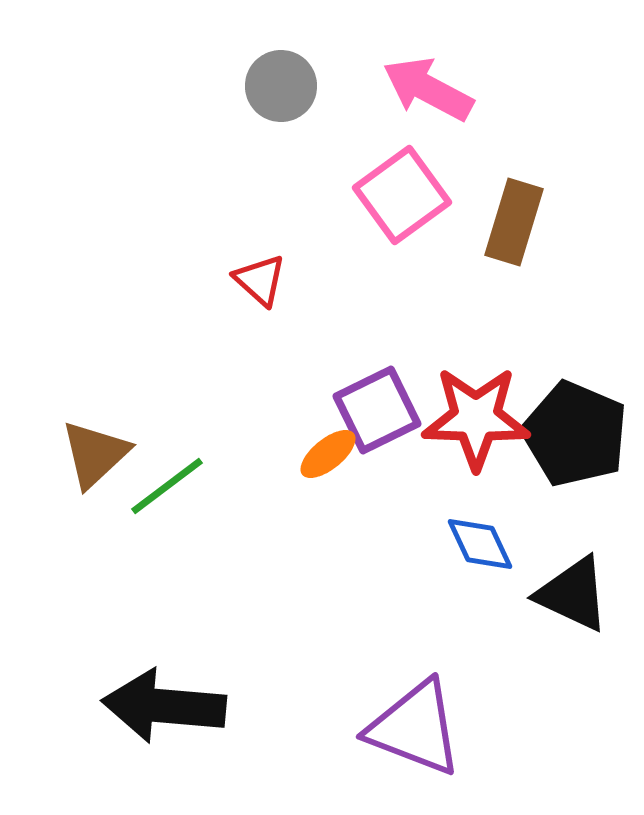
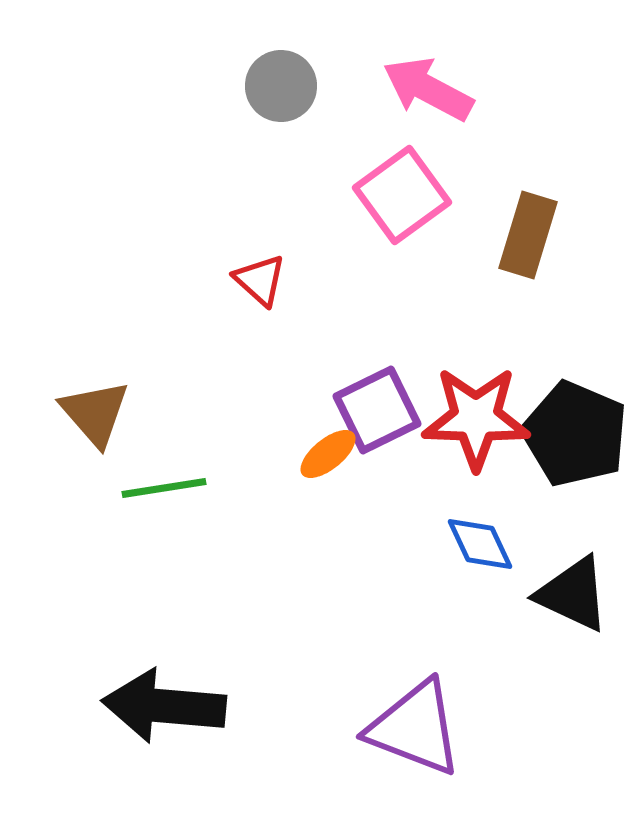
brown rectangle: moved 14 px right, 13 px down
brown triangle: moved 41 px up; rotated 28 degrees counterclockwise
green line: moved 3 px left, 2 px down; rotated 28 degrees clockwise
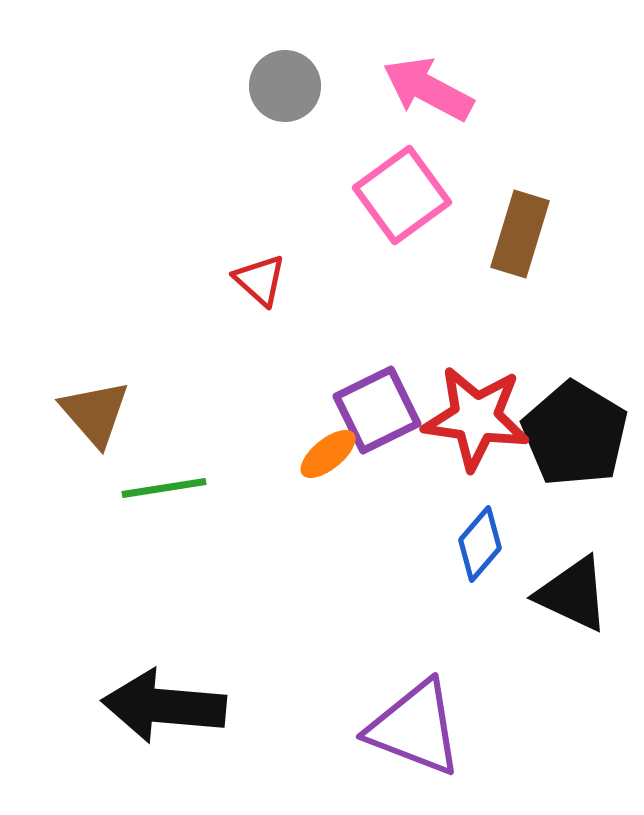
gray circle: moved 4 px right
brown rectangle: moved 8 px left, 1 px up
red star: rotated 6 degrees clockwise
black pentagon: rotated 8 degrees clockwise
blue diamond: rotated 66 degrees clockwise
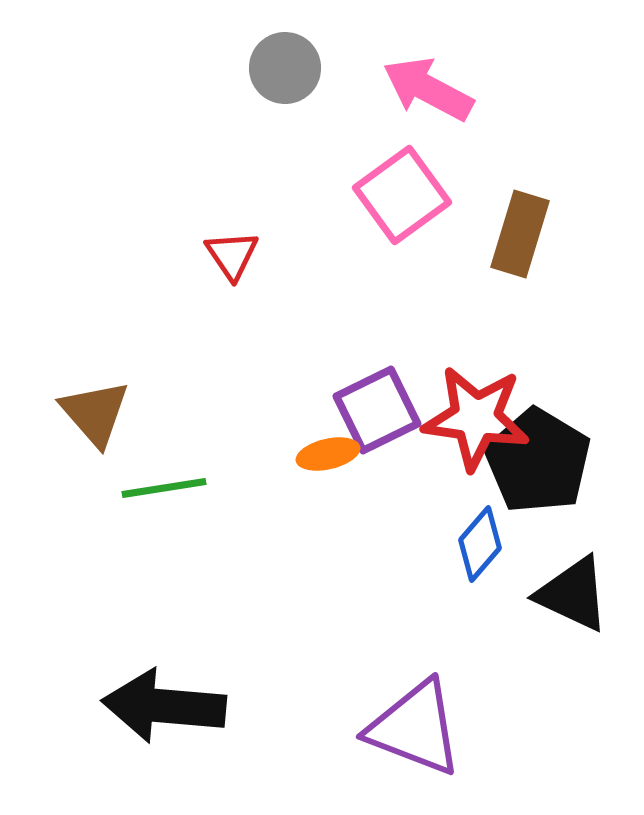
gray circle: moved 18 px up
red triangle: moved 28 px left, 25 px up; rotated 14 degrees clockwise
black pentagon: moved 37 px left, 27 px down
orange ellipse: rotated 26 degrees clockwise
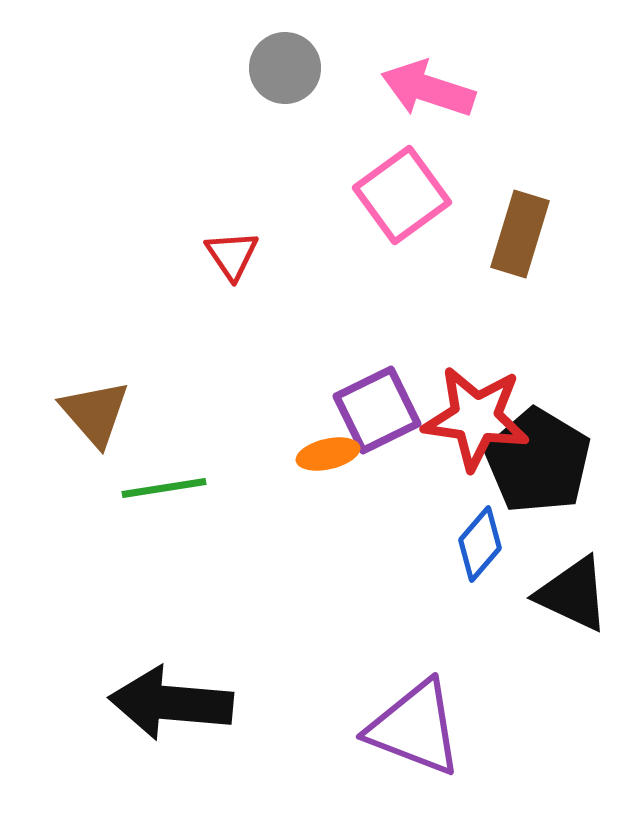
pink arrow: rotated 10 degrees counterclockwise
black arrow: moved 7 px right, 3 px up
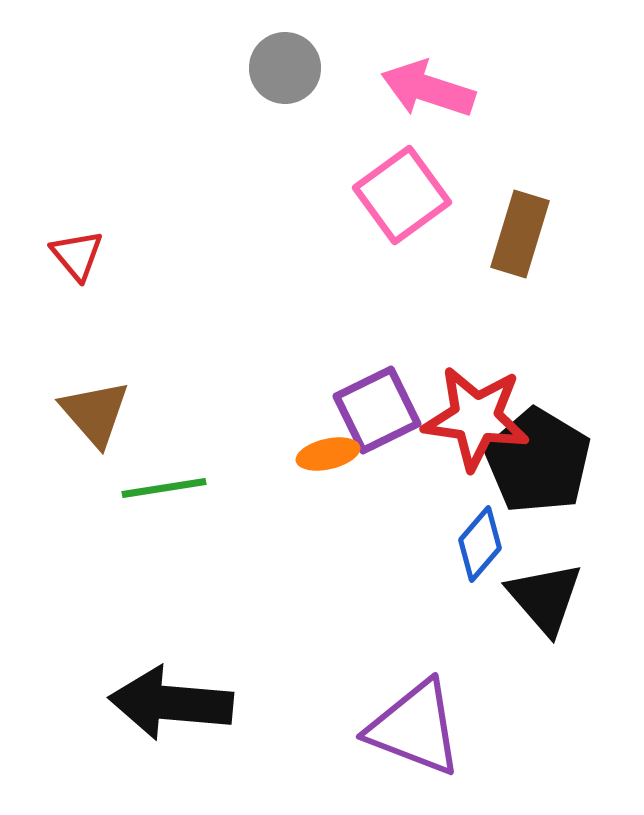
red triangle: moved 155 px left; rotated 6 degrees counterclockwise
black triangle: moved 28 px left, 4 px down; rotated 24 degrees clockwise
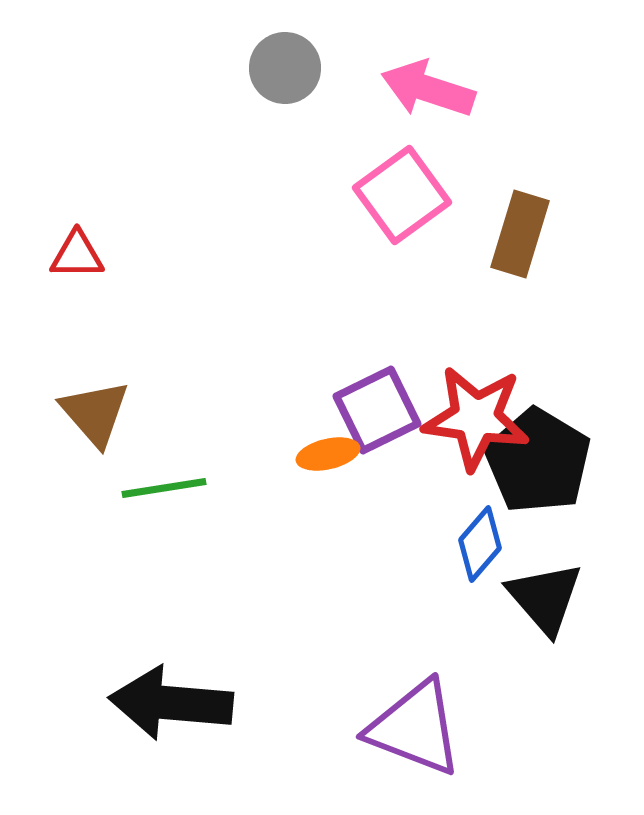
red triangle: rotated 50 degrees counterclockwise
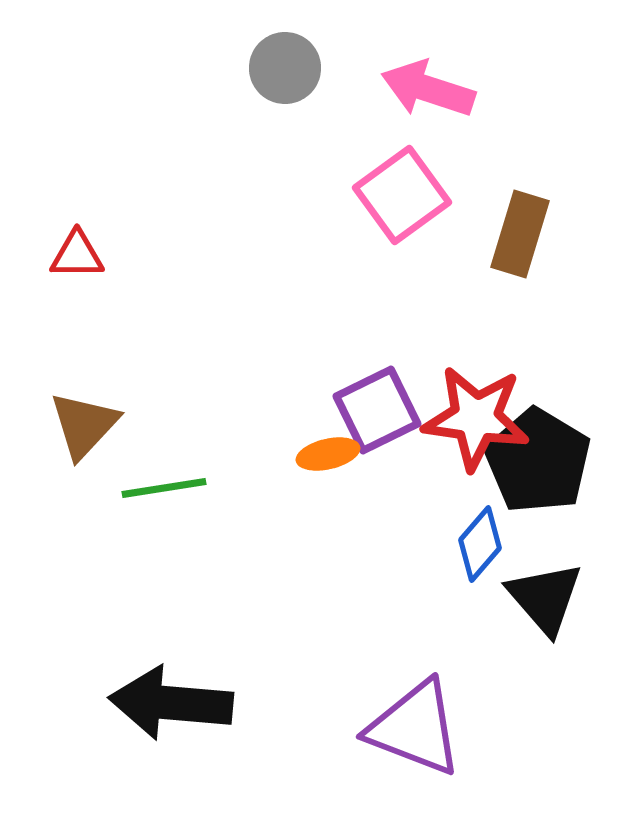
brown triangle: moved 11 px left, 12 px down; rotated 24 degrees clockwise
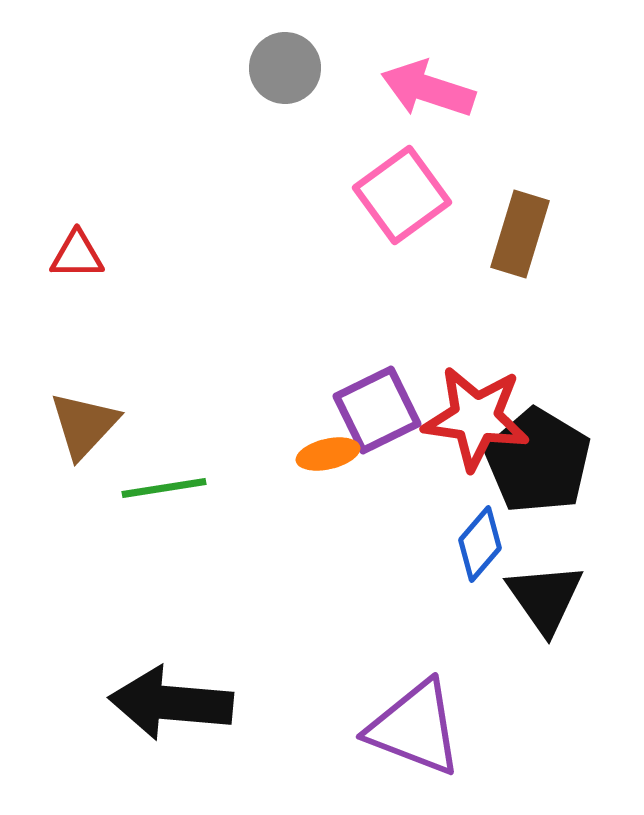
black triangle: rotated 6 degrees clockwise
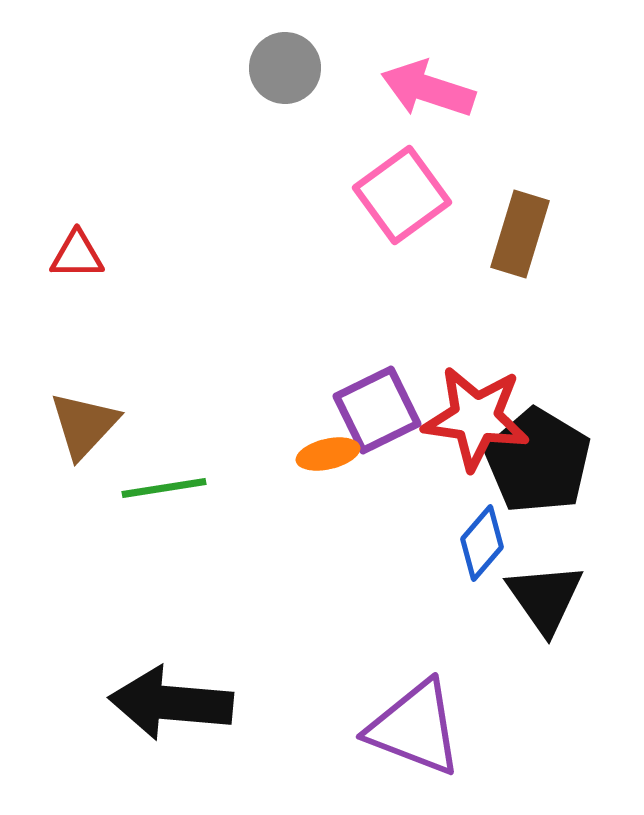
blue diamond: moved 2 px right, 1 px up
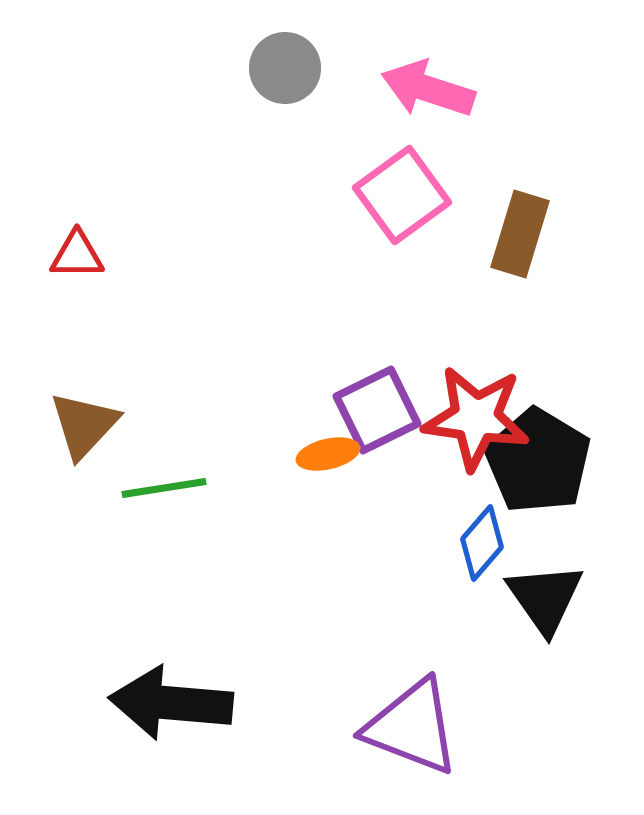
purple triangle: moved 3 px left, 1 px up
